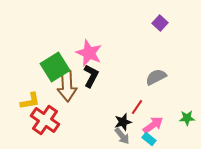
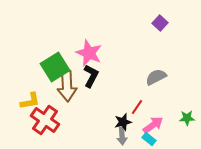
gray arrow: rotated 36 degrees clockwise
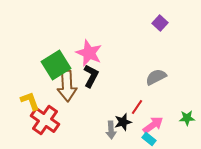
green square: moved 1 px right, 2 px up
yellow L-shape: rotated 100 degrees counterclockwise
gray arrow: moved 11 px left, 6 px up
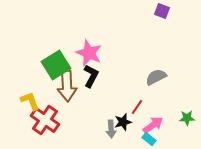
purple square: moved 2 px right, 12 px up; rotated 21 degrees counterclockwise
gray arrow: moved 1 px up
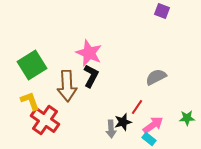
green square: moved 24 px left
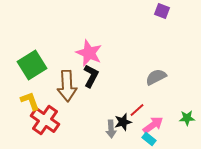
red line: moved 3 px down; rotated 14 degrees clockwise
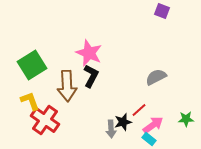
red line: moved 2 px right
green star: moved 1 px left, 1 px down
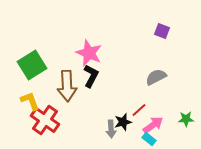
purple square: moved 20 px down
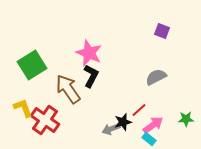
brown arrow: moved 1 px right, 3 px down; rotated 148 degrees clockwise
yellow L-shape: moved 7 px left, 7 px down
gray arrow: rotated 72 degrees clockwise
